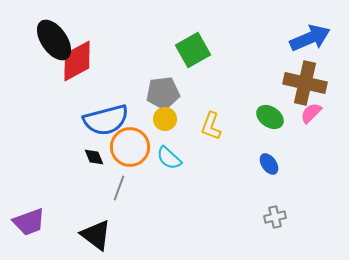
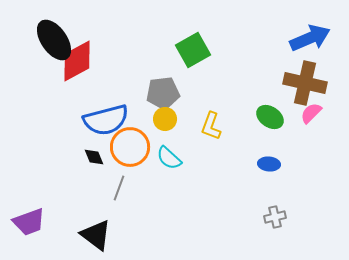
blue ellipse: rotated 50 degrees counterclockwise
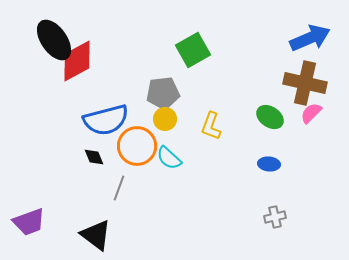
orange circle: moved 7 px right, 1 px up
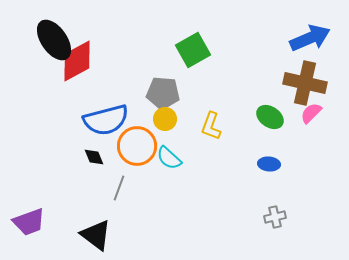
gray pentagon: rotated 12 degrees clockwise
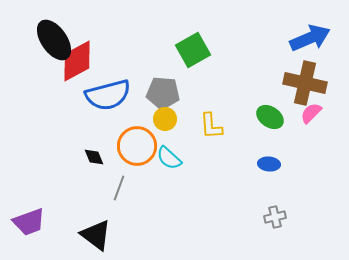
blue semicircle: moved 2 px right, 25 px up
yellow L-shape: rotated 24 degrees counterclockwise
